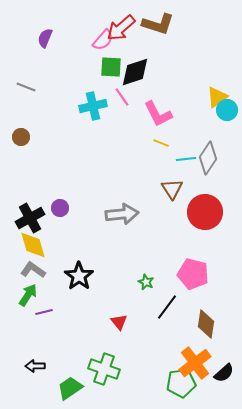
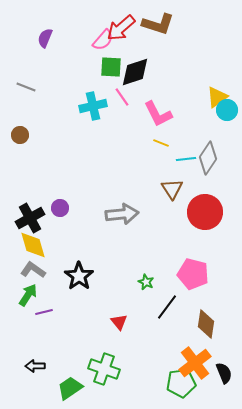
brown circle: moved 1 px left, 2 px up
black semicircle: rotated 70 degrees counterclockwise
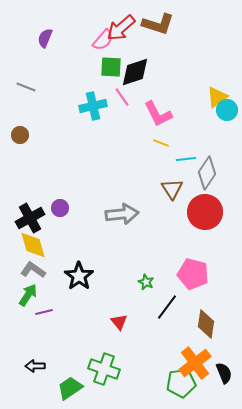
gray diamond: moved 1 px left, 15 px down
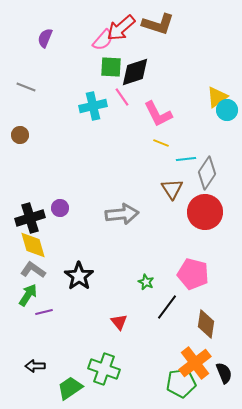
black cross: rotated 12 degrees clockwise
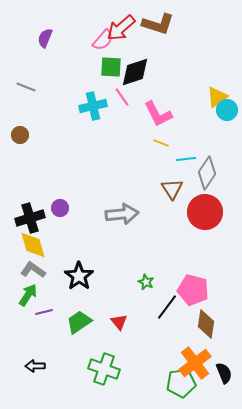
pink pentagon: moved 16 px down
green trapezoid: moved 9 px right, 66 px up
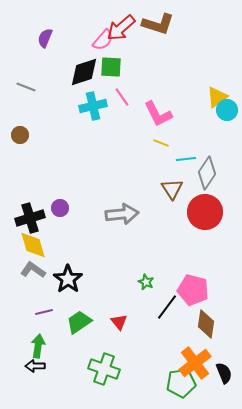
black diamond: moved 51 px left
black star: moved 11 px left, 3 px down
green arrow: moved 10 px right, 51 px down; rotated 25 degrees counterclockwise
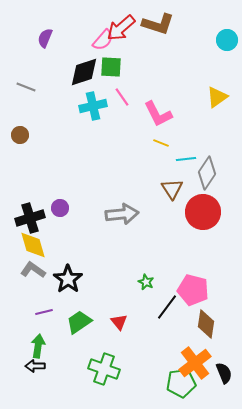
cyan circle: moved 70 px up
red circle: moved 2 px left
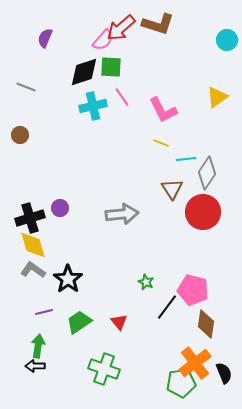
pink L-shape: moved 5 px right, 4 px up
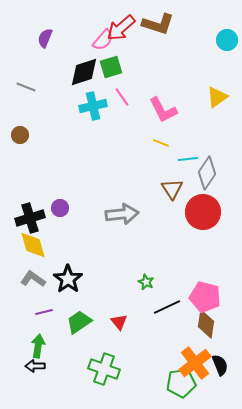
green square: rotated 20 degrees counterclockwise
cyan line: moved 2 px right
gray L-shape: moved 9 px down
pink pentagon: moved 12 px right, 7 px down
black line: rotated 28 degrees clockwise
black semicircle: moved 4 px left, 8 px up
